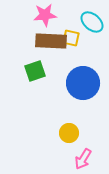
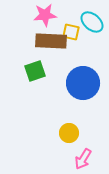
yellow square: moved 6 px up
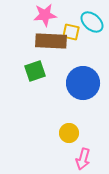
pink arrow: rotated 15 degrees counterclockwise
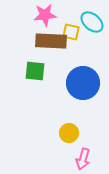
green square: rotated 25 degrees clockwise
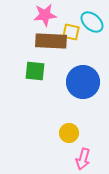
blue circle: moved 1 px up
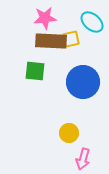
pink star: moved 3 px down
yellow square: moved 7 px down; rotated 24 degrees counterclockwise
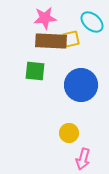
blue circle: moved 2 px left, 3 px down
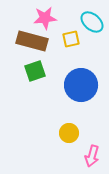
brown rectangle: moved 19 px left; rotated 12 degrees clockwise
green square: rotated 25 degrees counterclockwise
pink arrow: moved 9 px right, 3 px up
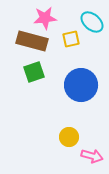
green square: moved 1 px left, 1 px down
yellow circle: moved 4 px down
pink arrow: rotated 90 degrees counterclockwise
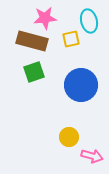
cyan ellipse: moved 3 px left, 1 px up; rotated 35 degrees clockwise
